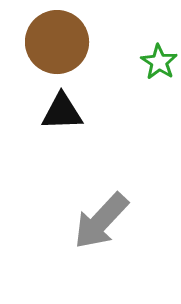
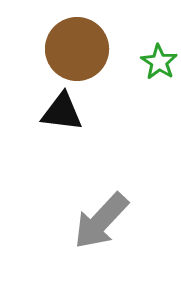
brown circle: moved 20 px right, 7 px down
black triangle: rotated 9 degrees clockwise
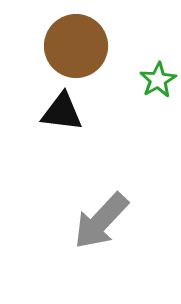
brown circle: moved 1 px left, 3 px up
green star: moved 1 px left, 18 px down; rotated 9 degrees clockwise
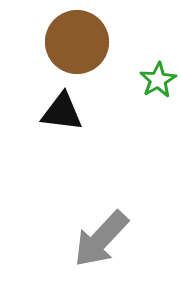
brown circle: moved 1 px right, 4 px up
gray arrow: moved 18 px down
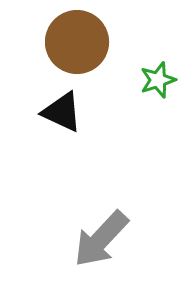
green star: rotated 12 degrees clockwise
black triangle: rotated 18 degrees clockwise
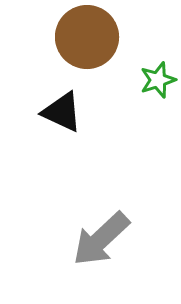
brown circle: moved 10 px right, 5 px up
gray arrow: rotated 4 degrees clockwise
